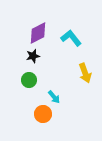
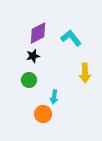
yellow arrow: rotated 18 degrees clockwise
cyan arrow: rotated 48 degrees clockwise
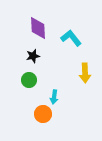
purple diamond: moved 5 px up; rotated 65 degrees counterclockwise
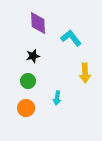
purple diamond: moved 5 px up
green circle: moved 1 px left, 1 px down
cyan arrow: moved 3 px right, 1 px down
orange circle: moved 17 px left, 6 px up
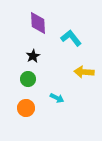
black star: rotated 16 degrees counterclockwise
yellow arrow: moved 1 px left, 1 px up; rotated 96 degrees clockwise
green circle: moved 2 px up
cyan arrow: rotated 72 degrees counterclockwise
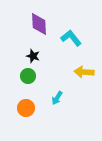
purple diamond: moved 1 px right, 1 px down
black star: rotated 24 degrees counterclockwise
green circle: moved 3 px up
cyan arrow: rotated 96 degrees clockwise
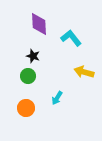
yellow arrow: rotated 12 degrees clockwise
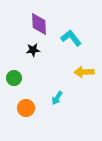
black star: moved 6 px up; rotated 24 degrees counterclockwise
yellow arrow: rotated 18 degrees counterclockwise
green circle: moved 14 px left, 2 px down
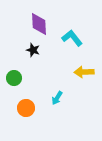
cyan L-shape: moved 1 px right
black star: rotated 24 degrees clockwise
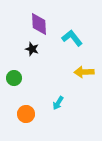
black star: moved 1 px left, 1 px up
cyan arrow: moved 1 px right, 5 px down
orange circle: moved 6 px down
